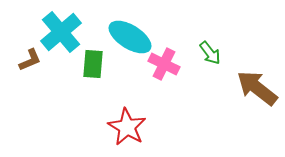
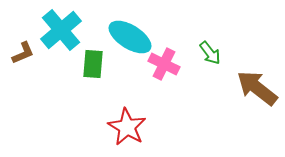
cyan cross: moved 2 px up
brown L-shape: moved 7 px left, 7 px up
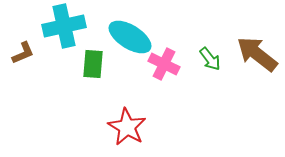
cyan cross: moved 3 px right, 4 px up; rotated 27 degrees clockwise
green arrow: moved 6 px down
brown arrow: moved 34 px up
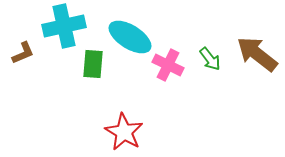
pink cross: moved 4 px right, 1 px down
red star: moved 3 px left, 5 px down
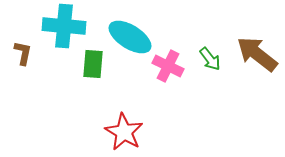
cyan cross: rotated 18 degrees clockwise
brown L-shape: rotated 55 degrees counterclockwise
pink cross: moved 1 px down
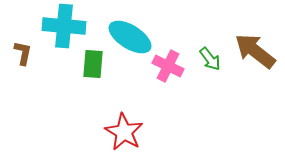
brown arrow: moved 2 px left, 3 px up
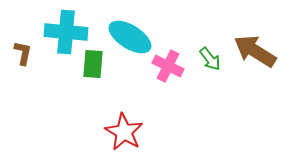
cyan cross: moved 2 px right, 6 px down
brown arrow: rotated 6 degrees counterclockwise
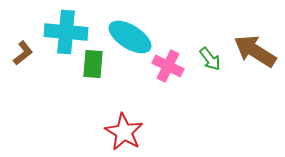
brown L-shape: rotated 40 degrees clockwise
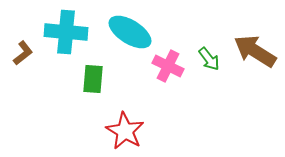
cyan ellipse: moved 5 px up
green arrow: moved 1 px left
green rectangle: moved 15 px down
red star: moved 1 px right, 1 px up
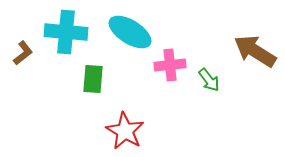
green arrow: moved 21 px down
pink cross: moved 2 px right, 1 px up; rotated 32 degrees counterclockwise
